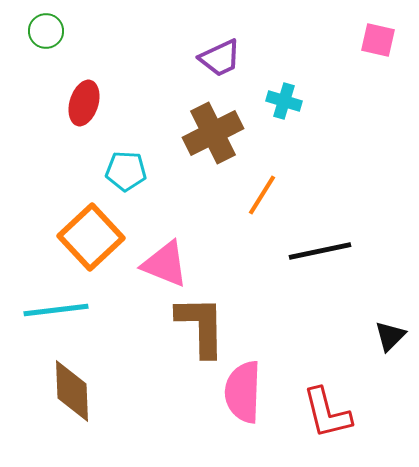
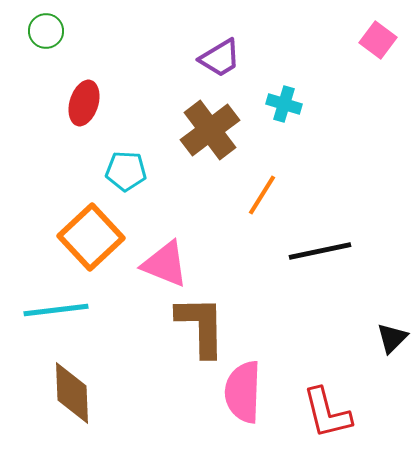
pink square: rotated 24 degrees clockwise
purple trapezoid: rotated 6 degrees counterclockwise
cyan cross: moved 3 px down
brown cross: moved 3 px left, 3 px up; rotated 10 degrees counterclockwise
black triangle: moved 2 px right, 2 px down
brown diamond: moved 2 px down
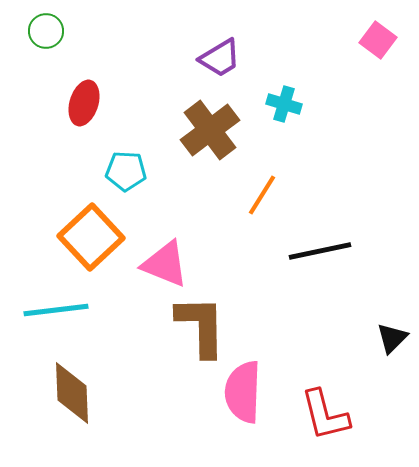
red L-shape: moved 2 px left, 2 px down
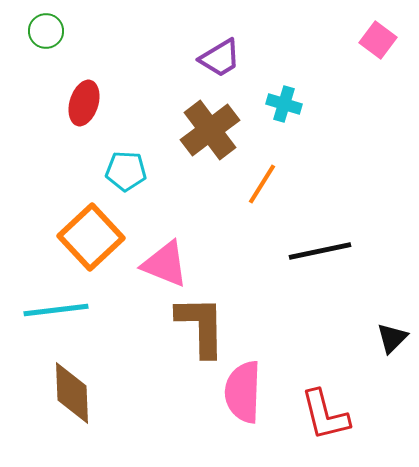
orange line: moved 11 px up
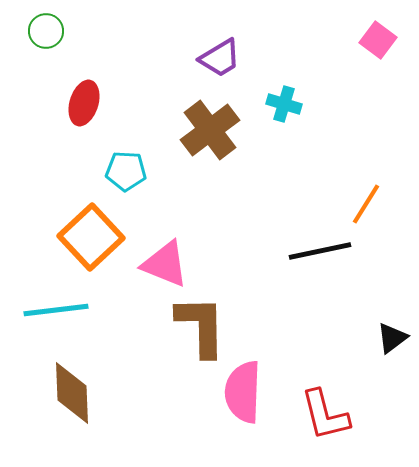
orange line: moved 104 px right, 20 px down
black triangle: rotated 8 degrees clockwise
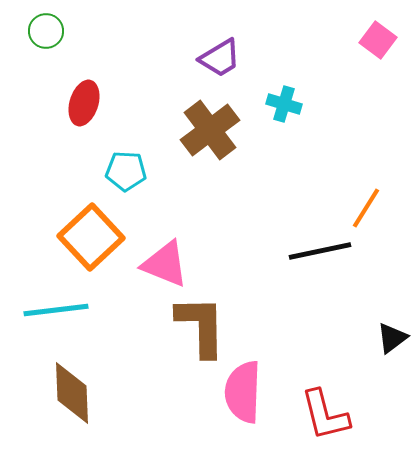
orange line: moved 4 px down
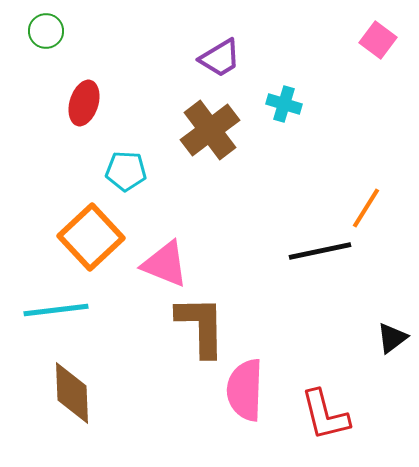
pink semicircle: moved 2 px right, 2 px up
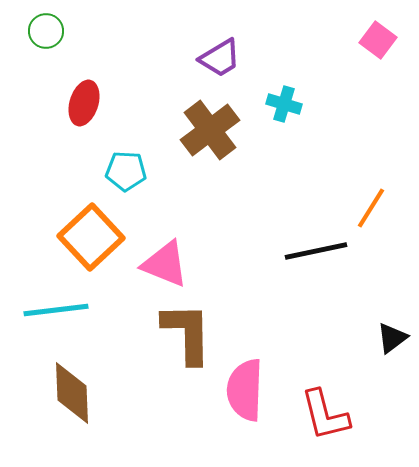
orange line: moved 5 px right
black line: moved 4 px left
brown L-shape: moved 14 px left, 7 px down
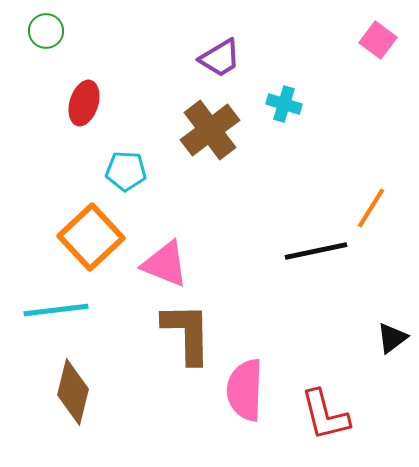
brown diamond: moved 1 px right, 1 px up; rotated 16 degrees clockwise
